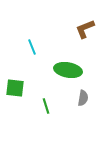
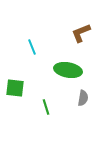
brown L-shape: moved 4 px left, 4 px down
green line: moved 1 px down
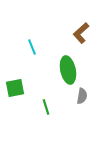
brown L-shape: rotated 20 degrees counterclockwise
green ellipse: rotated 68 degrees clockwise
green square: rotated 18 degrees counterclockwise
gray semicircle: moved 1 px left, 2 px up
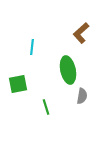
cyan line: rotated 28 degrees clockwise
green square: moved 3 px right, 4 px up
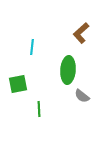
green ellipse: rotated 16 degrees clockwise
gray semicircle: rotated 119 degrees clockwise
green line: moved 7 px left, 2 px down; rotated 14 degrees clockwise
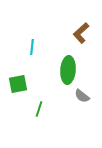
green line: rotated 21 degrees clockwise
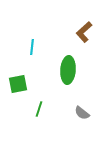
brown L-shape: moved 3 px right, 1 px up
gray semicircle: moved 17 px down
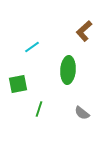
brown L-shape: moved 1 px up
cyan line: rotated 49 degrees clockwise
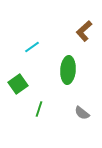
green square: rotated 24 degrees counterclockwise
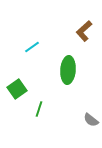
green square: moved 1 px left, 5 px down
gray semicircle: moved 9 px right, 7 px down
